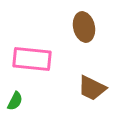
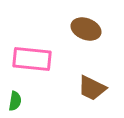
brown ellipse: moved 2 px right, 2 px down; rotated 56 degrees counterclockwise
green semicircle: rotated 18 degrees counterclockwise
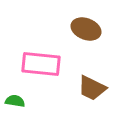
pink rectangle: moved 9 px right, 5 px down
green semicircle: rotated 90 degrees counterclockwise
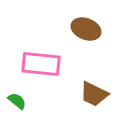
brown trapezoid: moved 2 px right, 6 px down
green semicircle: moved 2 px right; rotated 30 degrees clockwise
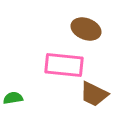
pink rectangle: moved 23 px right, 1 px down
green semicircle: moved 4 px left, 3 px up; rotated 48 degrees counterclockwise
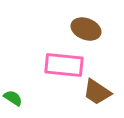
brown trapezoid: moved 3 px right, 2 px up; rotated 8 degrees clockwise
green semicircle: rotated 42 degrees clockwise
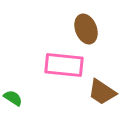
brown ellipse: rotated 48 degrees clockwise
brown trapezoid: moved 5 px right
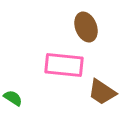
brown ellipse: moved 2 px up
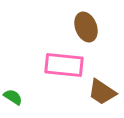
green semicircle: moved 1 px up
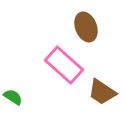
pink rectangle: rotated 36 degrees clockwise
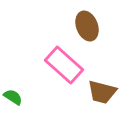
brown ellipse: moved 1 px right, 1 px up
brown trapezoid: rotated 20 degrees counterclockwise
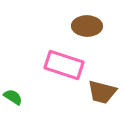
brown ellipse: rotated 68 degrees counterclockwise
pink rectangle: rotated 24 degrees counterclockwise
